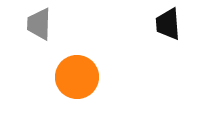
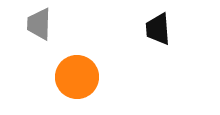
black trapezoid: moved 10 px left, 5 px down
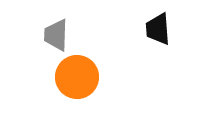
gray trapezoid: moved 17 px right, 11 px down
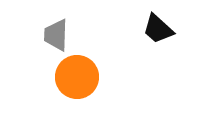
black trapezoid: rotated 44 degrees counterclockwise
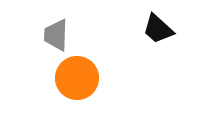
orange circle: moved 1 px down
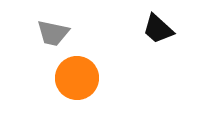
gray trapezoid: moved 3 px left, 2 px up; rotated 80 degrees counterclockwise
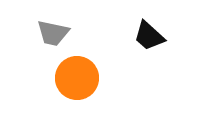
black trapezoid: moved 9 px left, 7 px down
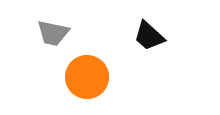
orange circle: moved 10 px right, 1 px up
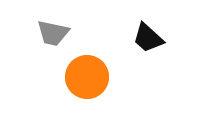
black trapezoid: moved 1 px left, 2 px down
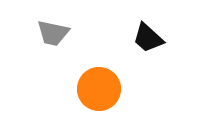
orange circle: moved 12 px right, 12 px down
